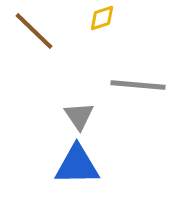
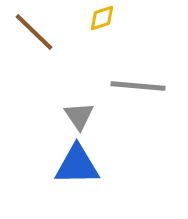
brown line: moved 1 px down
gray line: moved 1 px down
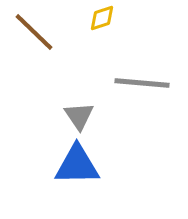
gray line: moved 4 px right, 3 px up
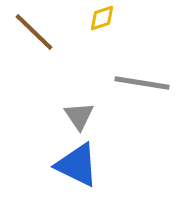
gray line: rotated 4 degrees clockwise
blue triangle: rotated 27 degrees clockwise
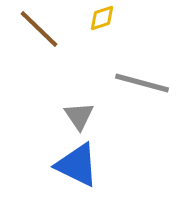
brown line: moved 5 px right, 3 px up
gray line: rotated 6 degrees clockwise
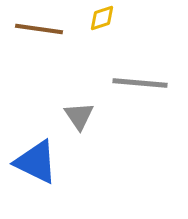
brown line: rotated 36 degrees counterclockwise
gray line: moved 2 px left; rotated 10 degrees counterclockwise
blue triangle: moved 41 px left, 3 px up
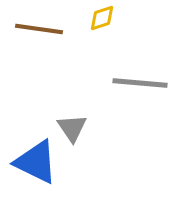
gray triangle: moved 7 px left, 12 px down
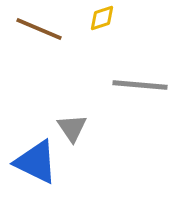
brown line: rotated 15 degrees clockwise
gray line: moved 2 px down
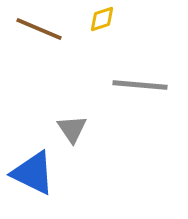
yellow diamond: moved 1 px down
gray triangle: moved 1 px down
blue triangle: moved 3 px left, 11 px down
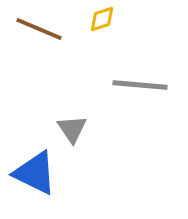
blue triangle: moved 2 px right
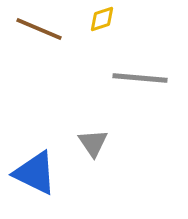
gray line: moved 7 px up
gray triangle: moved 21 px right, 14 px down
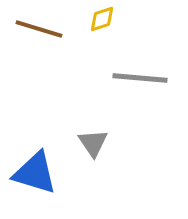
brown line: rotated 6 degrees counterclockwise
blue triangle: rotated 9 degrees counterclockwise
